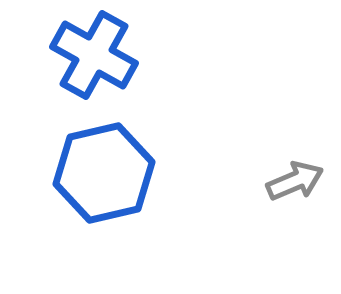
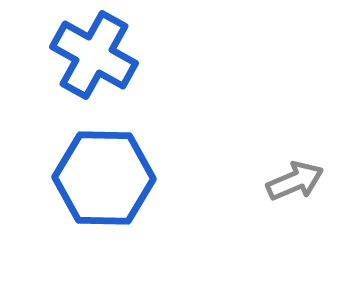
blue hexagon: moved 5 px down; rotated 14 degrees clockwise
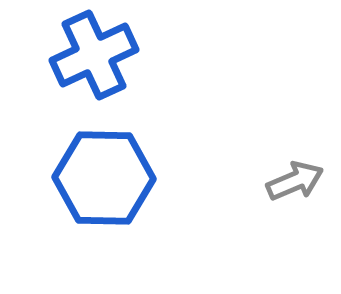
blue cross: rotated 36 degrees clockwise
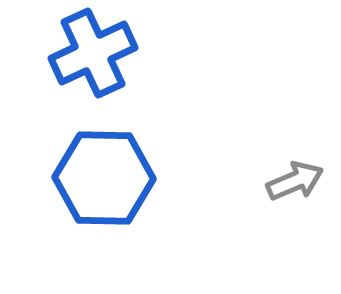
blue cross: moved 1 px left, 2 px up
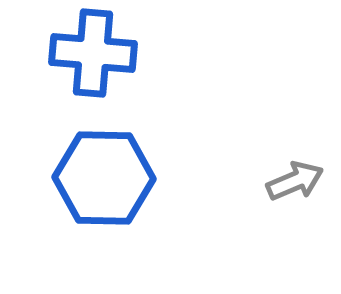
blue cross: rotated 30 degrees clockwise
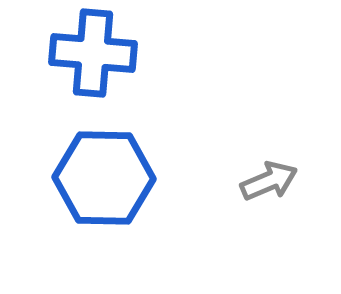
gray arrow: moved 26 px left
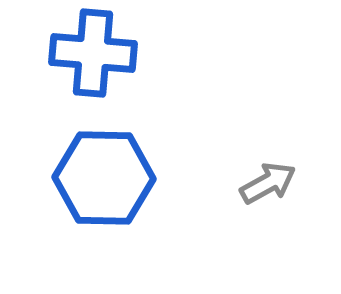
gray arrow: moved 1 px left, 2 px down; rotated 6 degrees counterclockwise
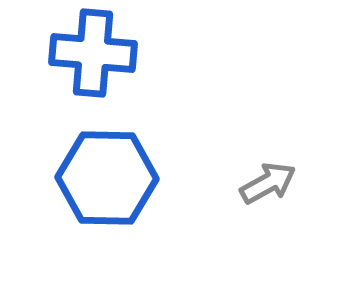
blue hexagon: moved 3 px right
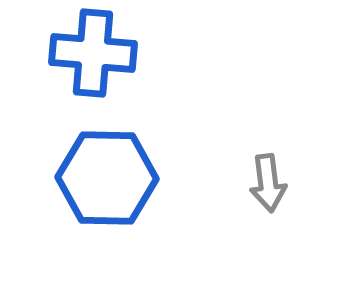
gray arrow: rotated 112 degrees clockwise
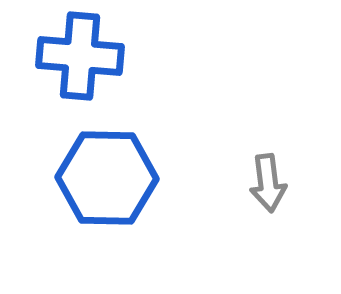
blue cross: moved 13 px left, 3 px down
